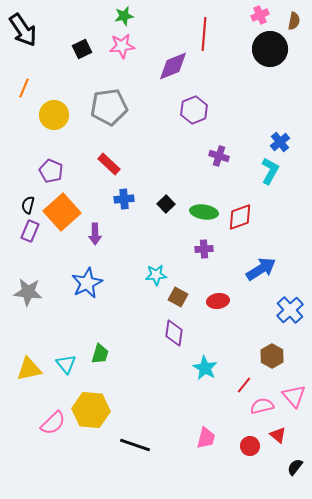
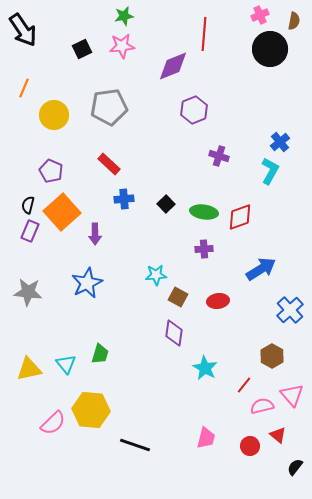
pink triangle at (294, 396): moved 2 px left, 1 px up
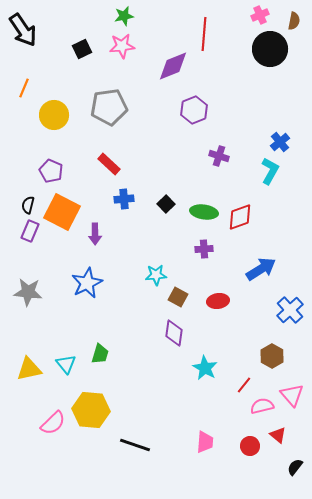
orange square at (62, 212): rotated 21 degrees counterclockwise
pink trapezoid at (206, 438): moved 1 px left, 4 px down; rotated 10 degrees counterclockwise
